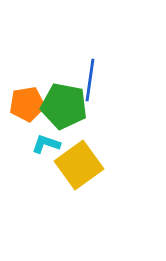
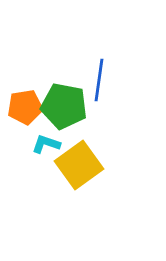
blue line: moved 9 px right
orange pentagon: moved 2 px left, 3 px down
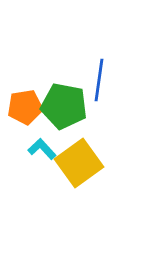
cyan L-shape: moved 4 px left, 5 px down; rotated 28 degrees clockwise
yellow square: moved 2 px up
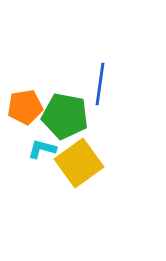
blue line: moved 1 px right, 4 px down
green pentagon: moved 1 px right, 10 px down
cyan L-shape: rotated 32 degrees counterclockwise
